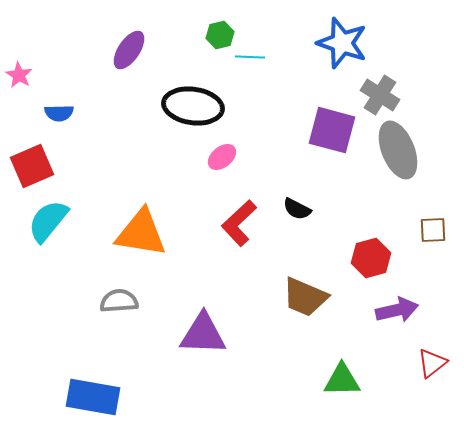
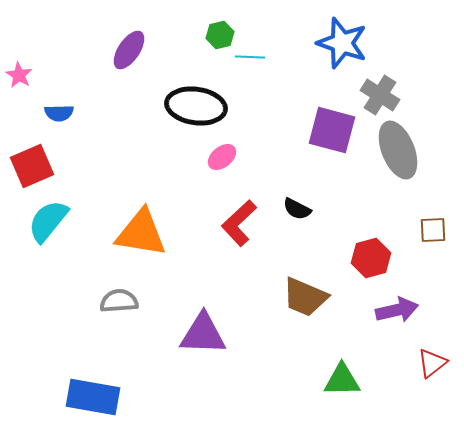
black ellipse: moved 3 px right
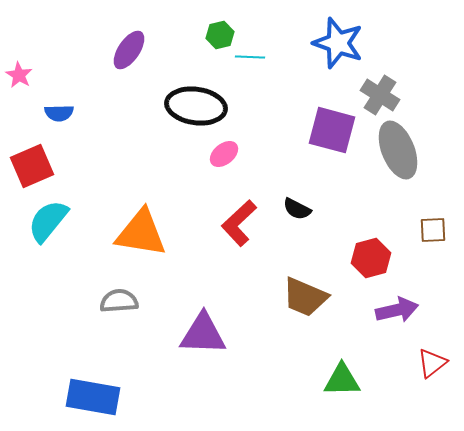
blue star: moved 4 px left
pink ellipse: moved 2 px right, 3 px up
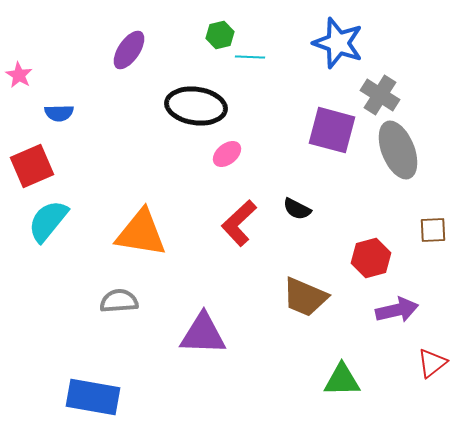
pink ellipse: moved 3 px right
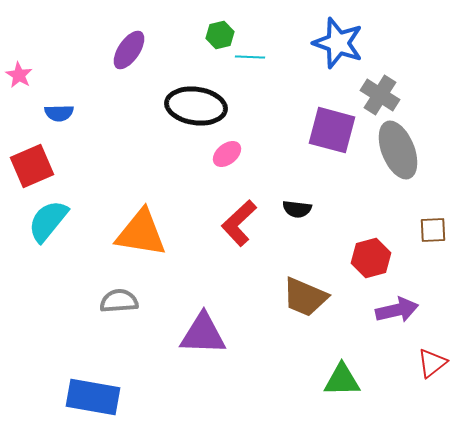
black semicircle: rotated 20 degrees counterclockwise
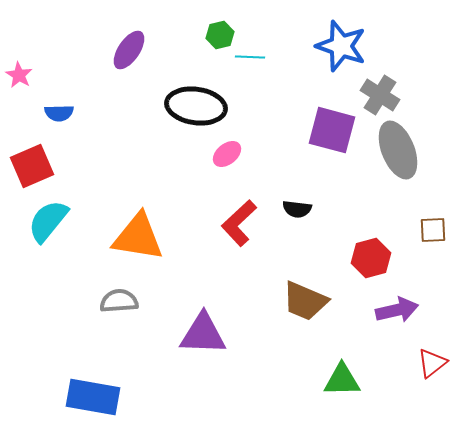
blue star: moved 3 px right, 3 px down
orange triangle: moved 3 px left, 4 px down
brown trapezoid: moved 4 px down
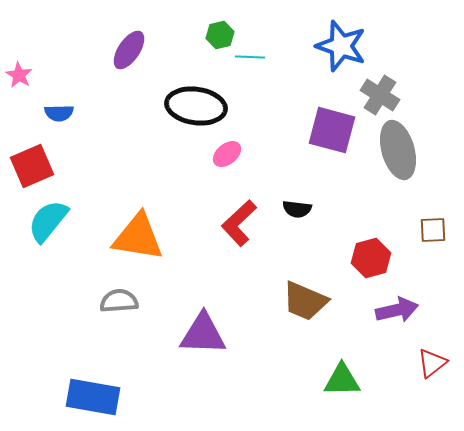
gray ellipse: rotated 6 degrees clockwise
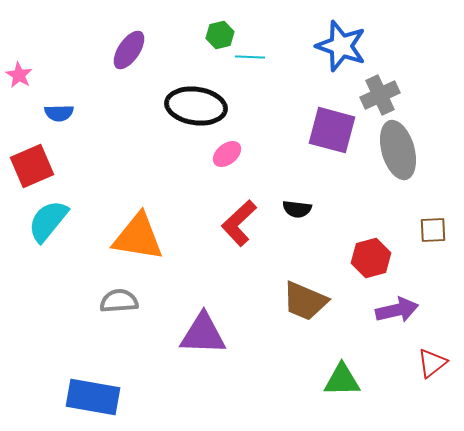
gray cross: rotated 33 degrees clockwise
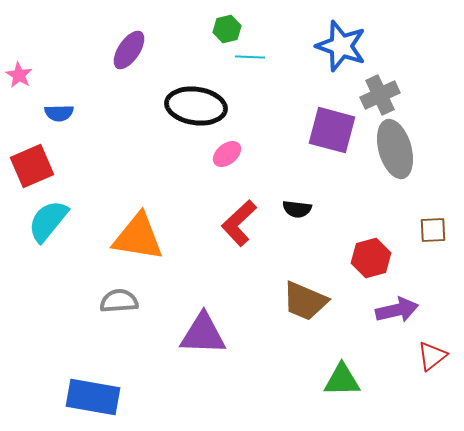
green hexagon: moved 7 px right, 6 px up
gray ellipse: moved 3 px left, 1 px up
red triangle: moved 7 px up
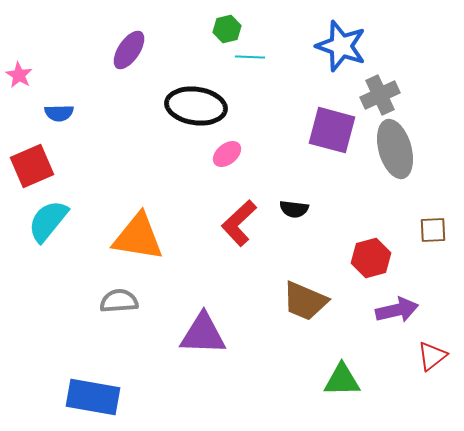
black semicircle: moved 3 px left
